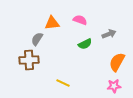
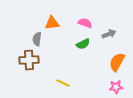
pink semicircle: moved 5 px right, 3 px down
gray semicircle: rotated 24 degrees counterclockwise
green semicircle: moved 2 px left
pink star: moved 2 px right, 1 px down
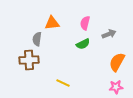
pink semicircle: rotated 96 degrees counterclockwise
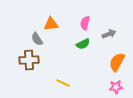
orange triangle: moved 1 px left, 1 px down
gray semicircle: rotated 40 degrees counterclockwise
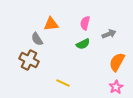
brown cross: rotated 30 degrees clockwise
pink star: rotated 24 degrees counterclockwise
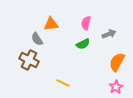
pink semicircle: moved 1 px right
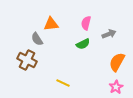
brown cross: moved 2 px left
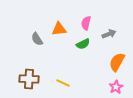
orange triangle: moved 8 px right, 5 px down
brown cross: moved 2 px right, 19 px down; rotated 24 degrees counterclockwise
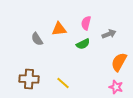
orange semicircle: moved 2 px right
yellow line: rotated 16 degrees clockwise
pink star: rotated 24 degrees counterclockwise
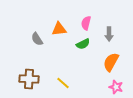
gray arrow: rotated 112 degrees clockwise
orange semicircle: moved 8 px left
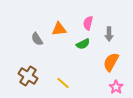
pink semicircle: moved 2 px right
brown cross: moved 1 px left, 3 px up; rotated 30 degrees clockwise
pink star: rotated 16 degrees clockwise
